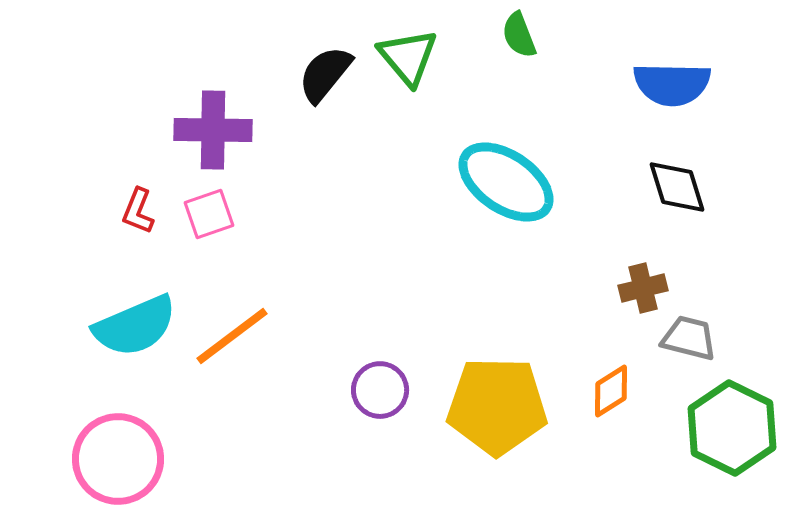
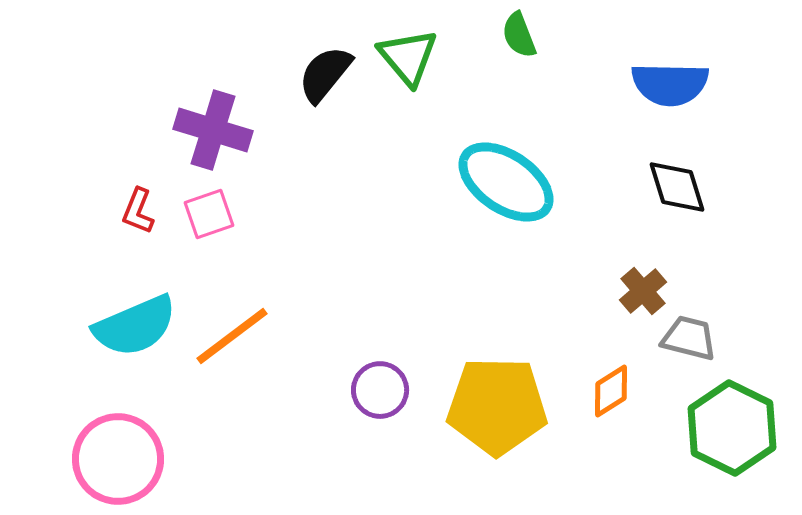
blue semicircle: moved 2 px left
purple cross: rotated 16 degrees clockwise
brown cross: moved 3 px down; rotated 27 degrees counterclockwise
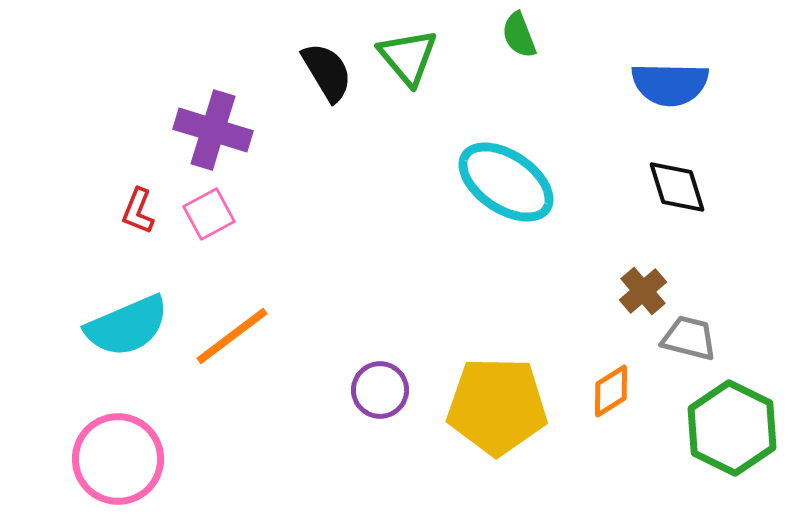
black semicircle: moved 2 px right, 2 px up; rotated 110 degrees clockwise
pink square: rotated 9 degrees counterclockwise
cyan semicircle: moved 8 px left
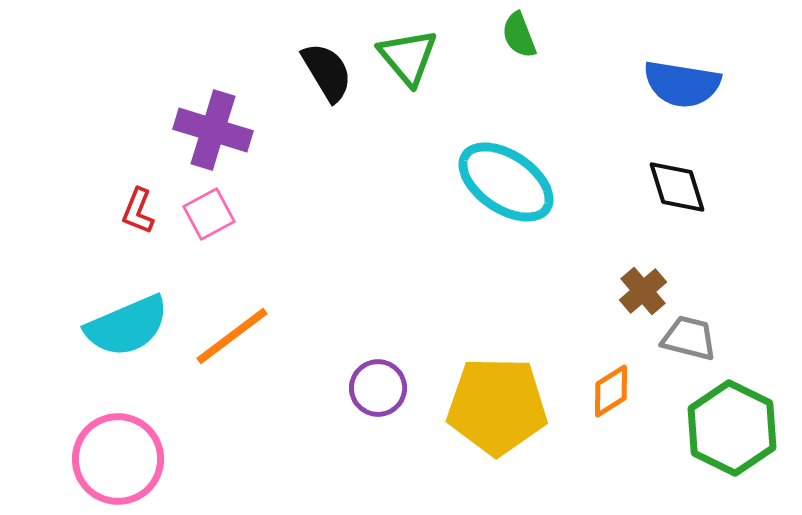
blue semicircle: moved 12 px right; rotated 8 degrees clockwise
purple circle: moved 2 px left, 2 px up
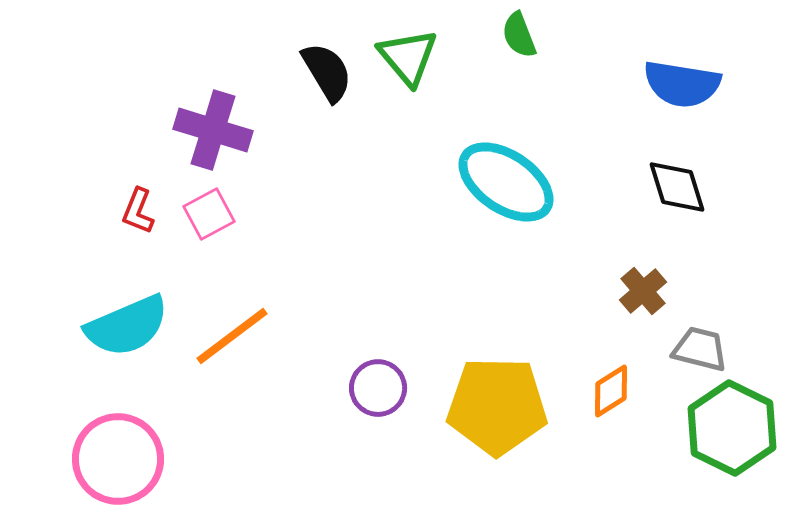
gray trapezoid: moved 11 px right, 11 px down
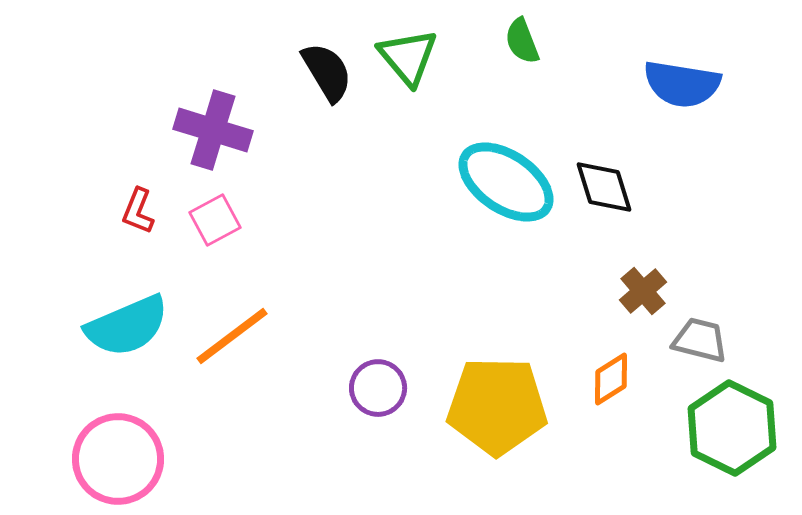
green semicircle: moved 3 px right, 6 px down
black diamond: moved 73 px left
pink square: moved 6 px right, 6 px down
gray trapezoid: moved 9 px up
orange diamond: moved 12 px up
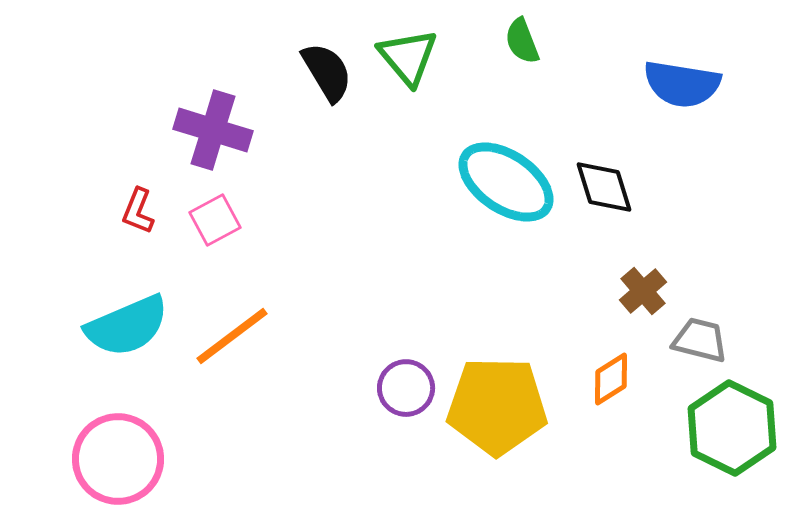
purple circle: moved 28 px right
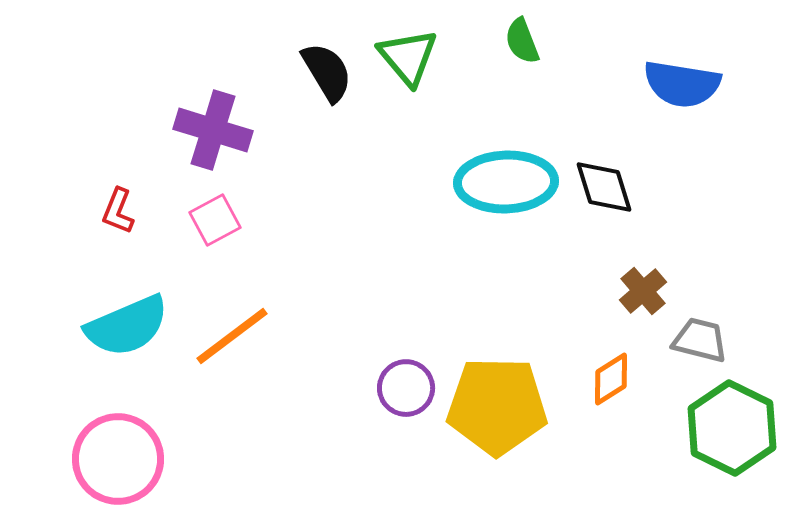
cyan ellipse: rotated 36 degrees counterclockwise
red L-shape: moved 20 px left
